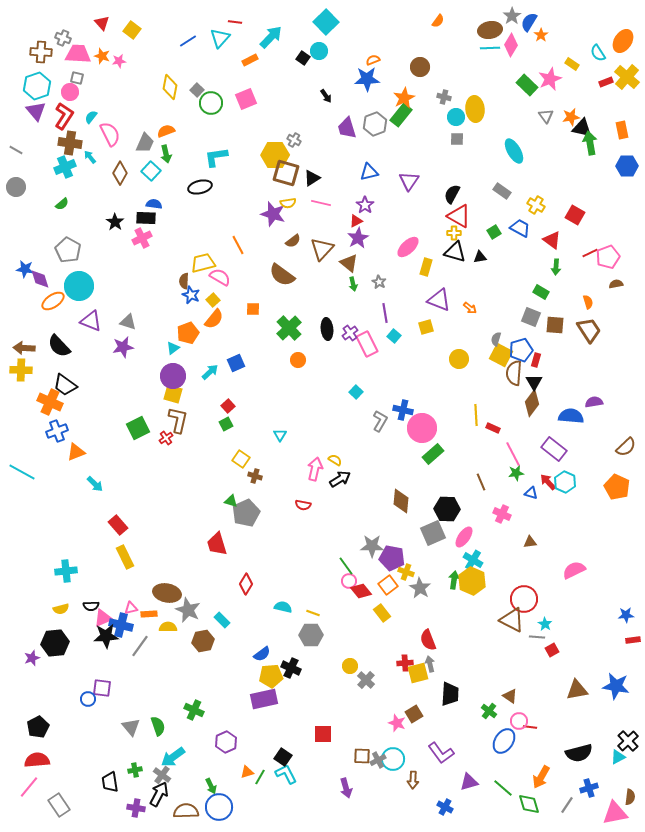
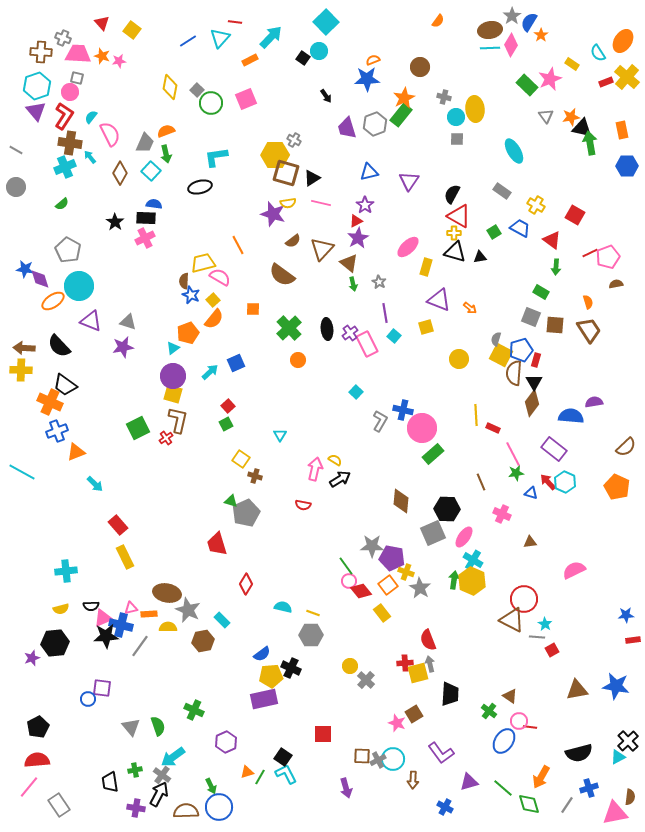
pink cross at (142, 238): moved 3 px right
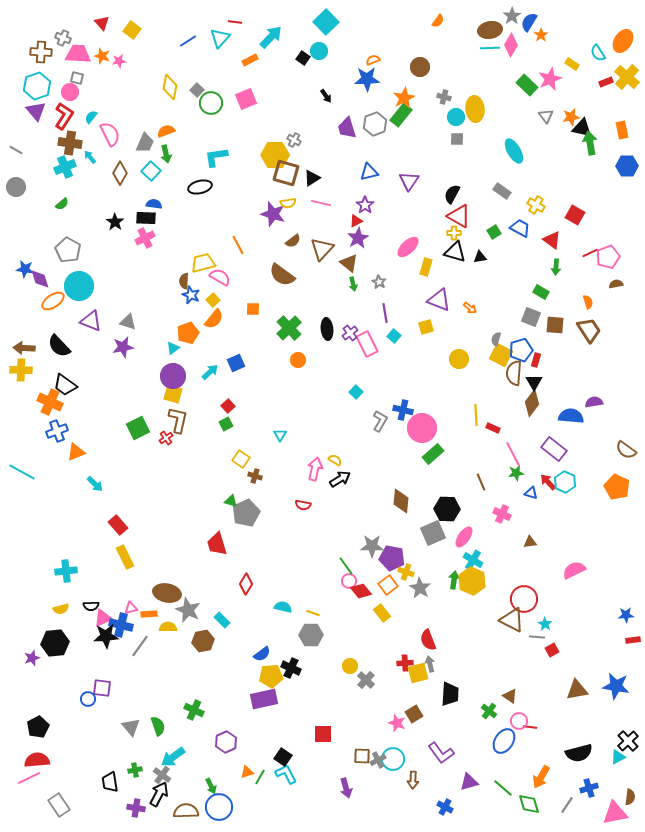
brown semicircle at (626, 447): moved 3 px down; rotated 80 degrees clockwise
pink line at (29, 787): moved 9 px up; rotated 25 degrees clockwise
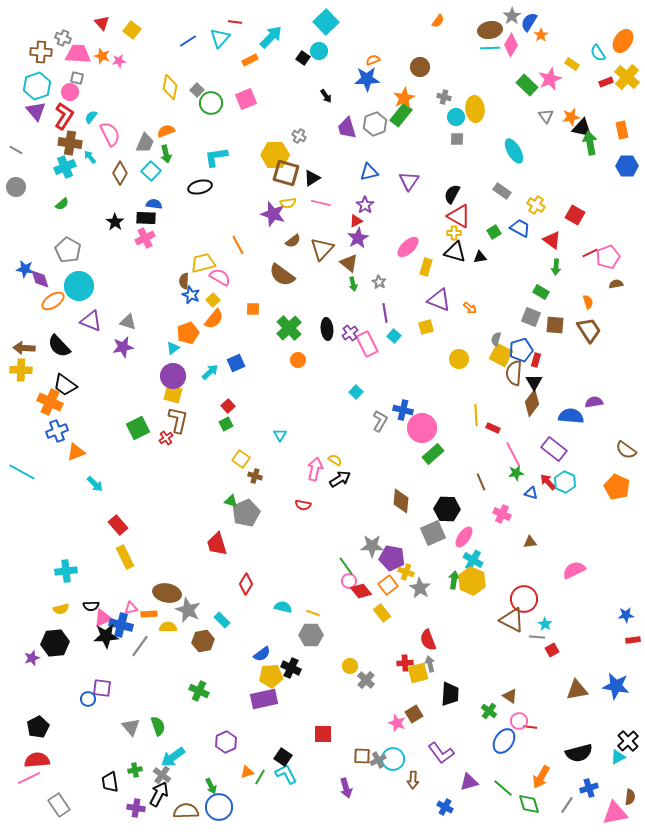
gray cross at (294, 140): moved 5 px right, 4 px up
green cross at (194, 710): moved 5 px right, 19 px up
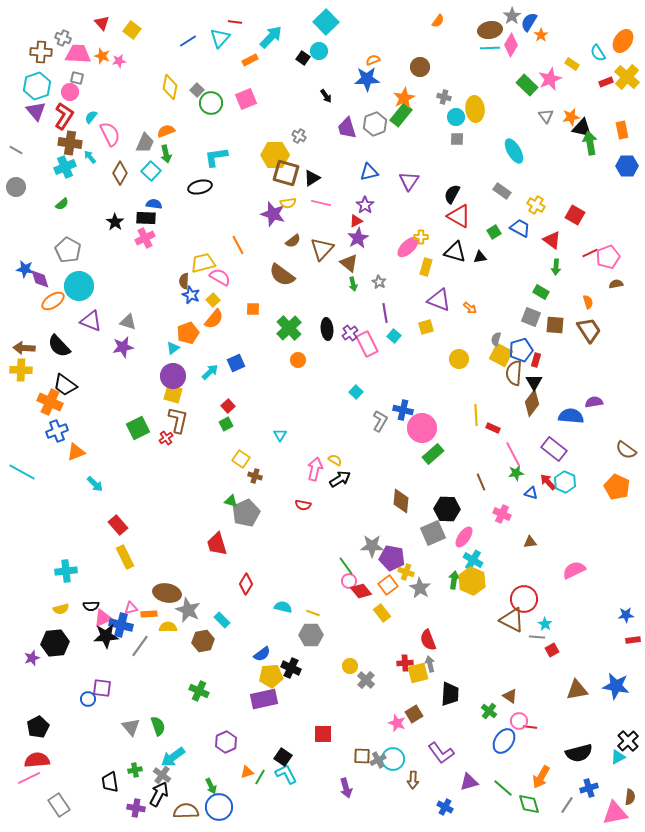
yellow cross at (454, 233): moved 33 px left, 4 px down
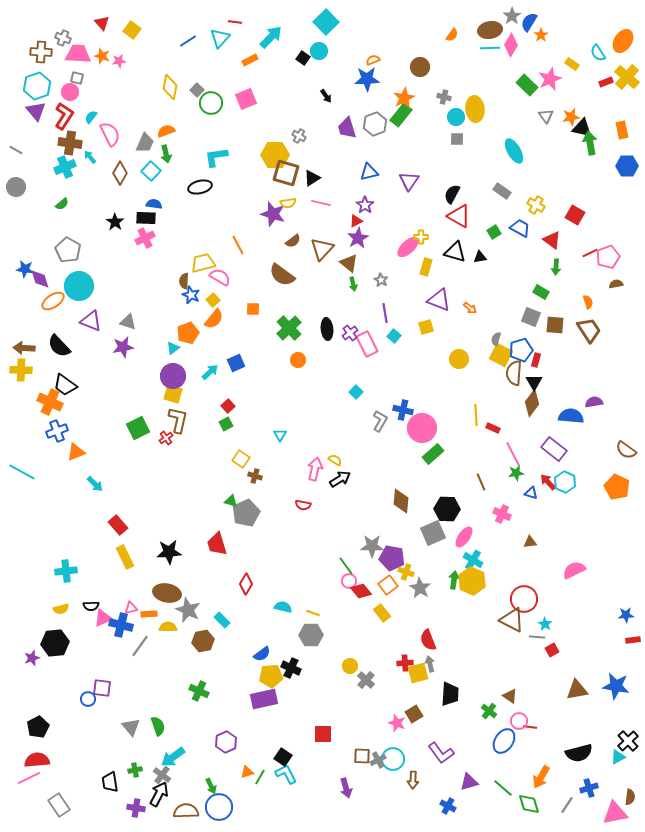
orange semicircle at (438, 21): moved 14 px right, 14 px down
gray star at (379, 282): moved 2 px right, 2 px up
black star at (106, 636): moved 63 px right, 84 px up
blue cross at (445, 807): moved 3 px right, 1 px up
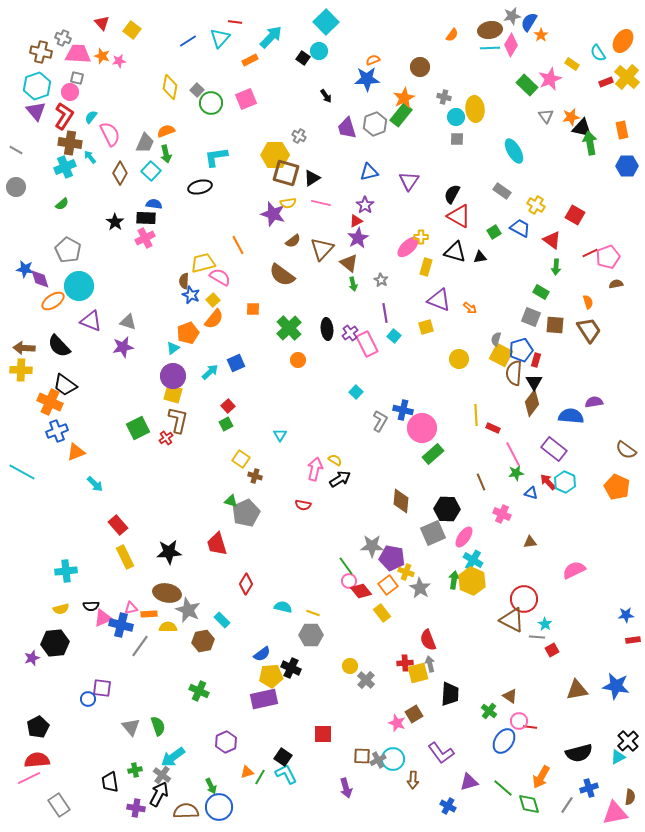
gray star at (512, 16): rotated 24 degrees clockwise
brown cross at (41, 52): rotated 10 degrees clockwise
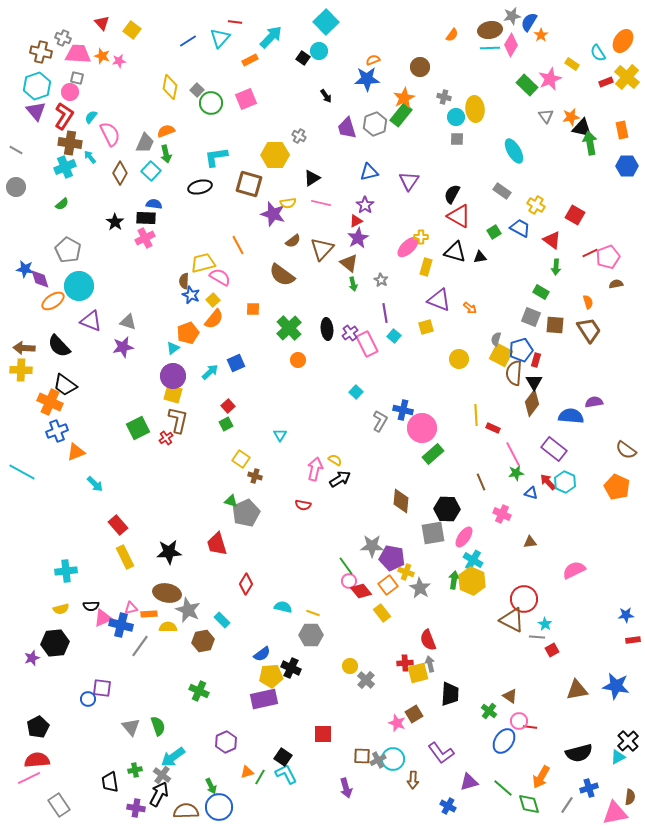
brown square at (286, 173): moved 37 px left, 11 px down
gray square at (433, 533): rotated 15 degrees clockwise
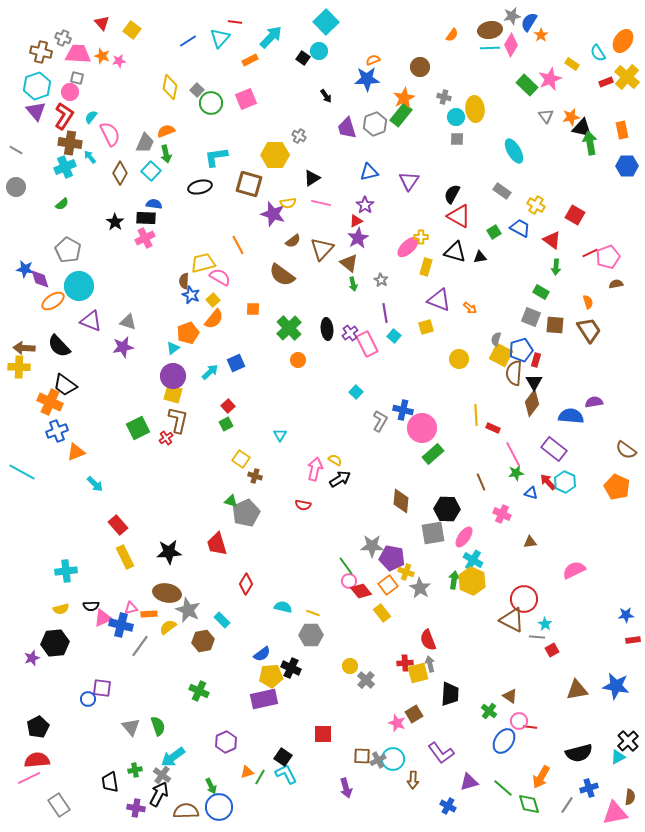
yellow cross at (21, 370): moved 2 px left, 3 px up
yellow semicircle at (168, 627): rotated 36 degrees counterclockwise
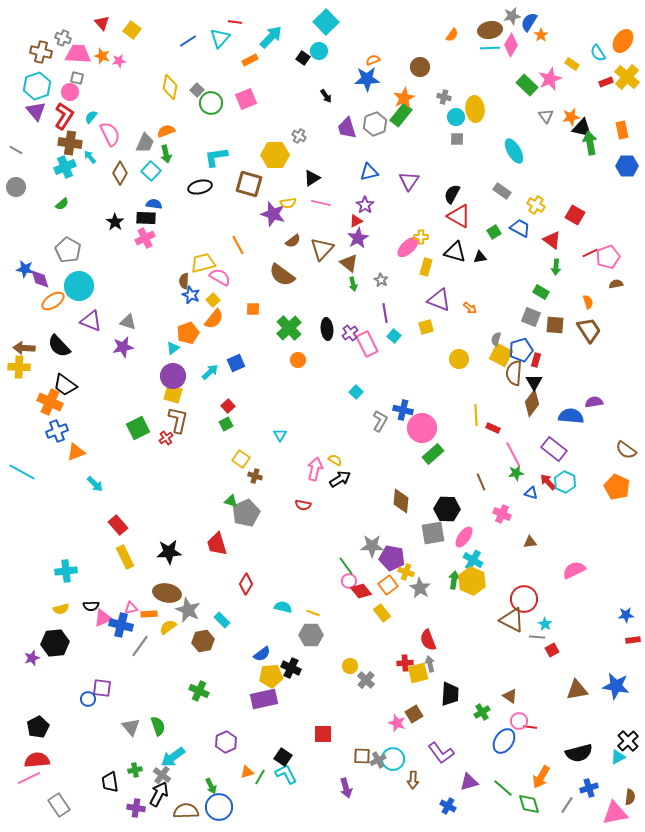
green cross at (489, 711): moved 7 px left, 1 px down; rotated 21 degrees clockwise
